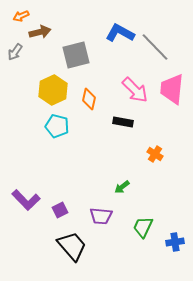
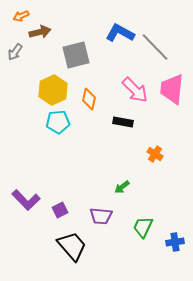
cyan pentagon: moved 1 px right, 4 px up; rotated 20 degrees counterclockwise
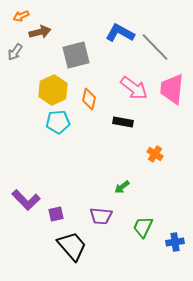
pink arrow: moved 1 px left, 2 px up; rotated 8 degrees counterclockwise
purple square: moved 4 px left, 4 px down; rotated 14 degrees clockwise
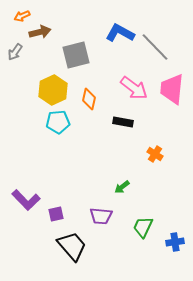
orange arrow: moved 1 px right
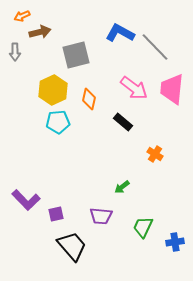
gray arrow: rotated 36 degrees counterclockwise
black rectangle: rotated 30 degrees clockwise
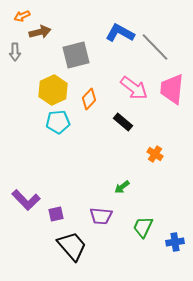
orange diamond: rotated 30 degrees clockwise
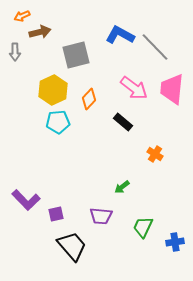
blue L-shape: moved 2 px down
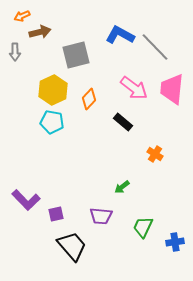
cyan pentagon: moved 6 px left; rotated 15 degrees clockwise
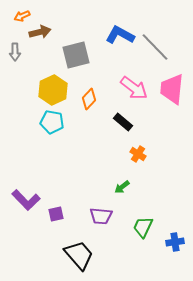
orange cross: moved 17 px left
black trapezoid: moved 7 px right, 9 px down
